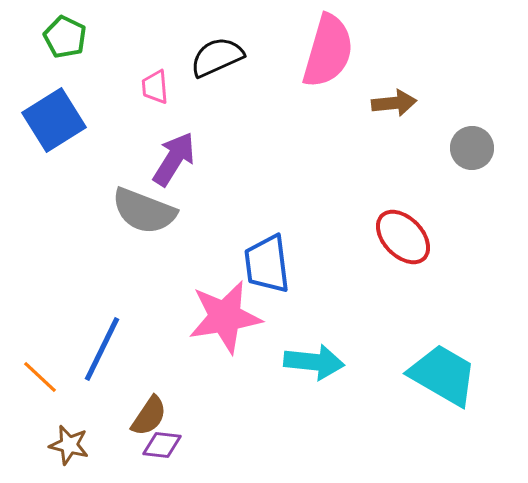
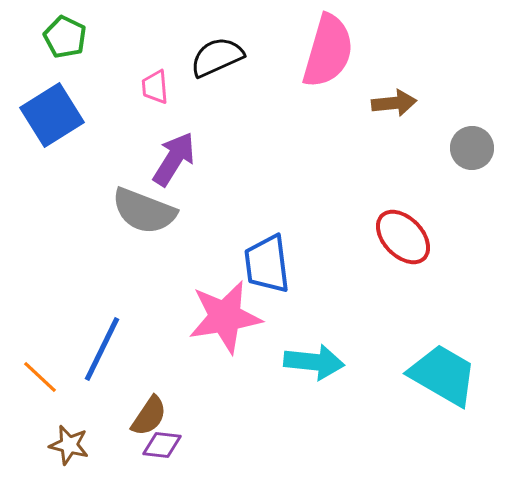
blue square: moved 2 px left, 5 px up
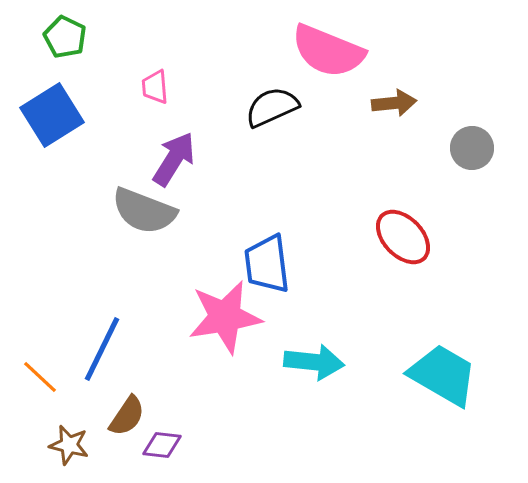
pink semicircle: rotated 96 degrees clockwise
black semicircle: moved 55 px right, 50 px down
brown semicircle: moved 22 px left
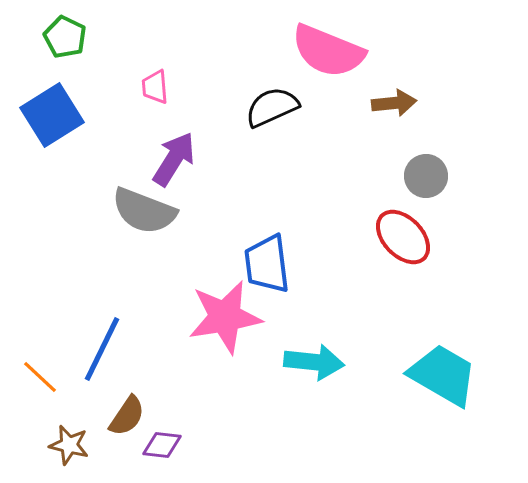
gray circle: moved 46 px left, 28 px down
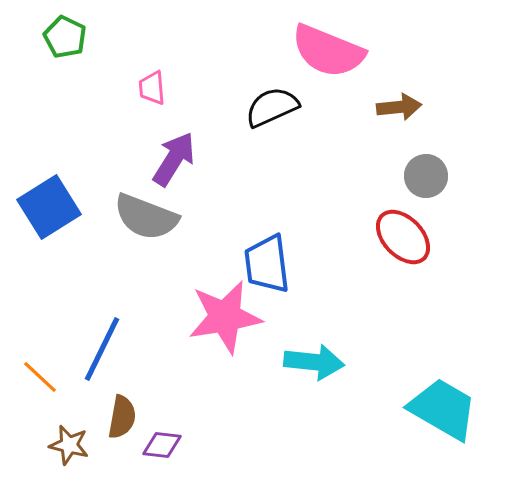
pink trapezoid: moved 3 px left, 1 px down
brown arrow: moved 5 px right, 4 px down
blue square: moved 3 px left, 92 px down
gray semicircle: moved 2 px right, 6 px down
cyan trapezoid: moved 34 px down
brown semicircle: moved 5 px left, 1 px down; rotated 24 degrees counterclockwise
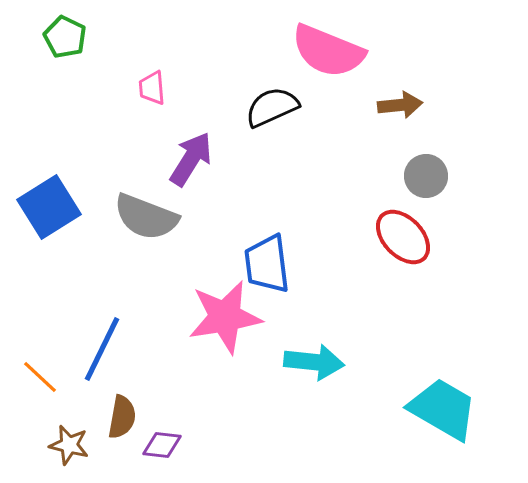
brown arrow: moved 1 px right, 2 px up
purple arrow: moved 17 px right
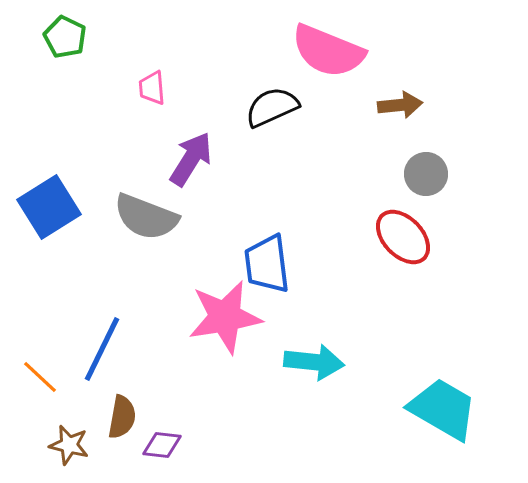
gray circle: moved 2 px up
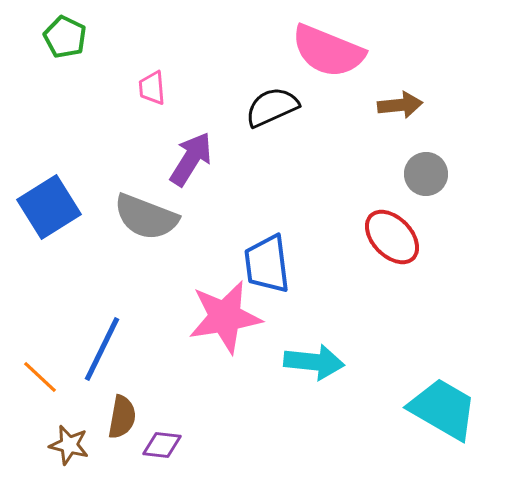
red ellipse: moved 11 px left
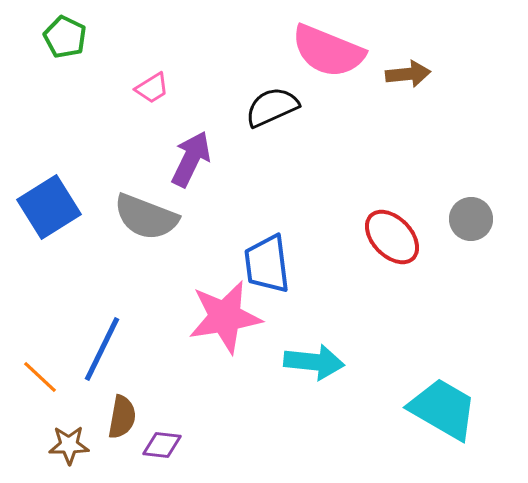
pink trapezoid: rotated 117 degrees counterclockwise
brown arrow: moved 8 px right, 31 px up
purple arrow: rotated 6 degrees counterclockwise
gray circle: moved 45 px right, 45 px down
brown star: rotated 15 degrees counterclockwise
